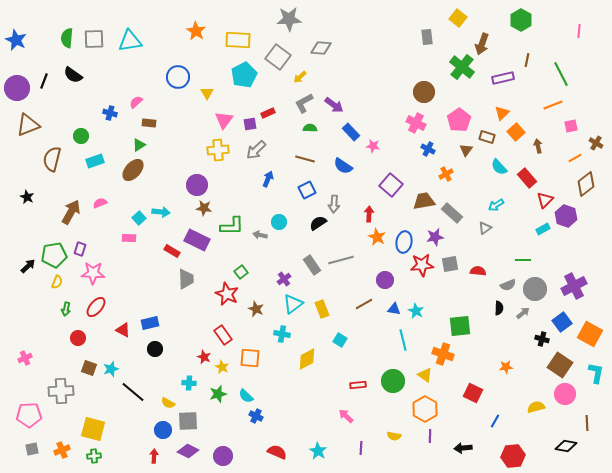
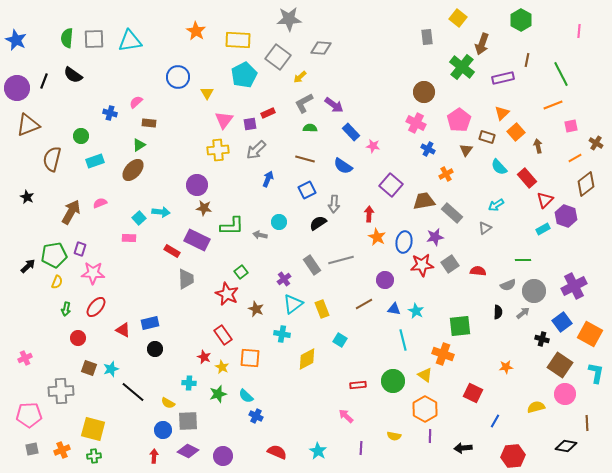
gray square at (450, 264): rotated 24 degrees counterclockwise
gray circle at (535, 289): moved 1 px left, 2 px down
black semicircle at (499, 308): moved 1 px left, 4 px down
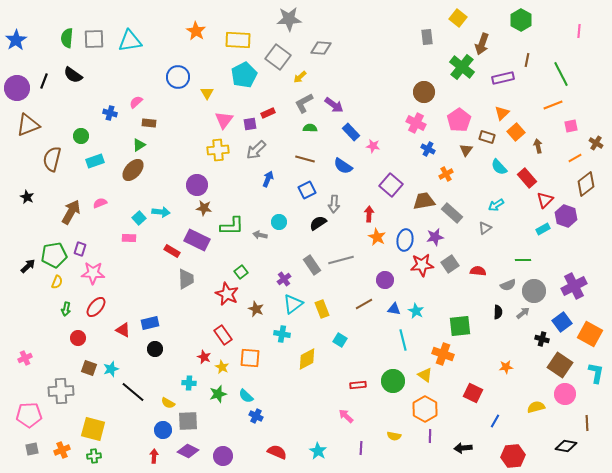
blue star at (16, 40): rotated 15 degrees clockwise
blue ellipse at (404, 242): moved 1 px right, 2 px up
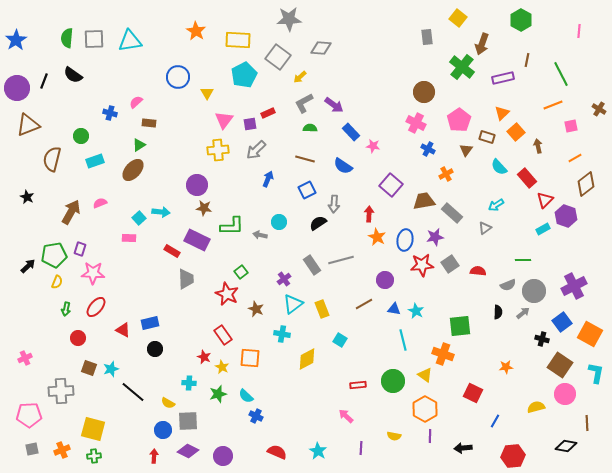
brown cross at (596, 143): moved 3 px right, 34 px up
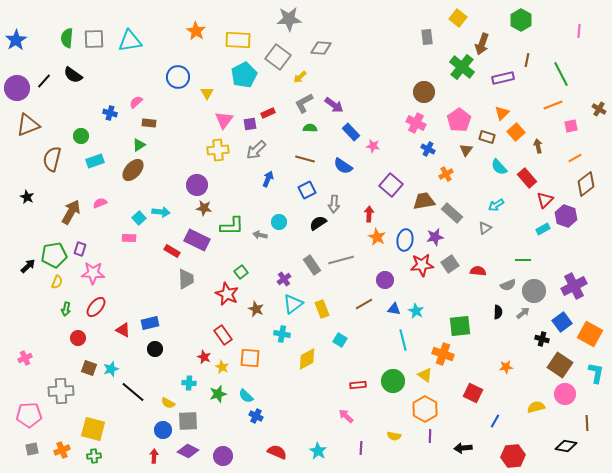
black line at (44, 81): rotated 21 degrees clockwise
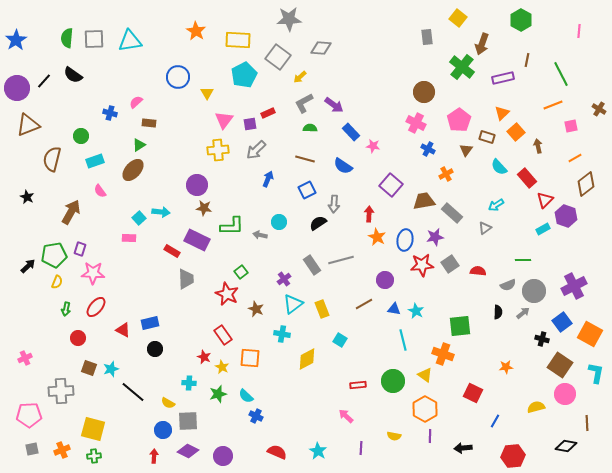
pink semicircle at (100, 203): moved 12 px up; rotated 104 degrees counterclockwise
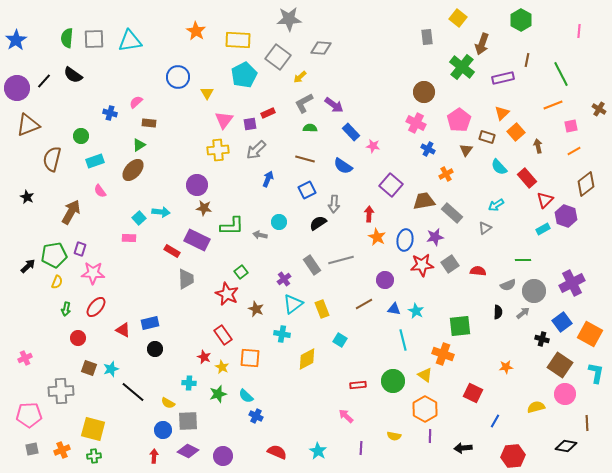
orange line at (575, 158): moved 1 px left, 7 px up
purple cross at (574, 286): moved 2 px left, 3 px up
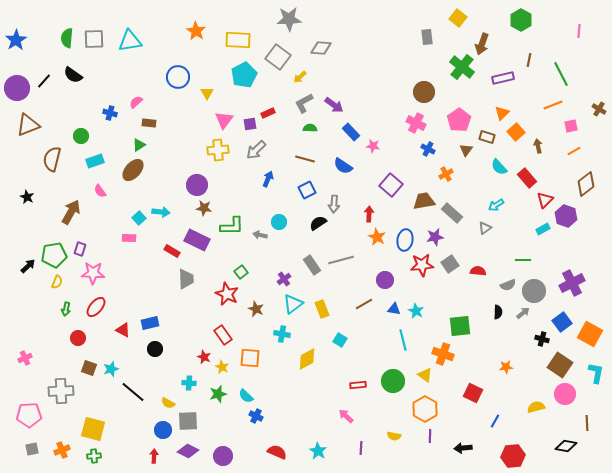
brown line at (527, 60): moved 2 px right
